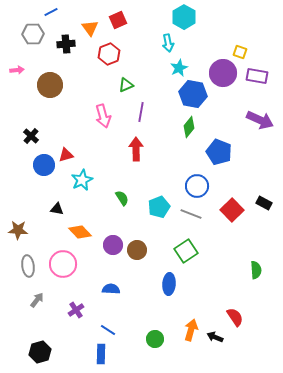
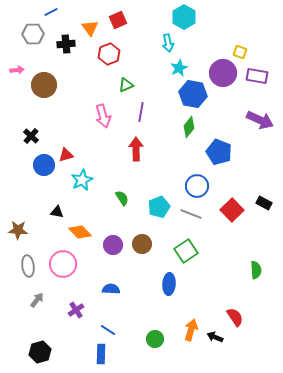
brown circle at (50, 85): moved 6 px left
black triangle at (57, 209): moved 3 px down
brown circle at (137, 250): moved 5 px right, 6 px up
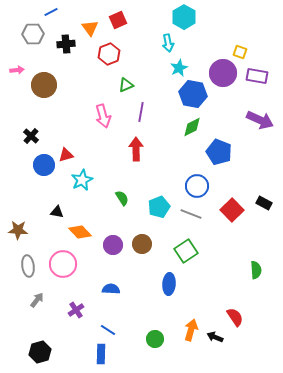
green diamond at (189, 127): moved 3 px right; rotated 25 degrees clockwise
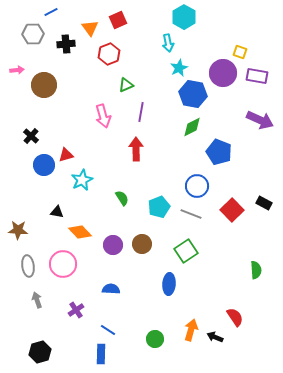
gray arrow at (37, 300): rotated 56 degrees counterclockwise
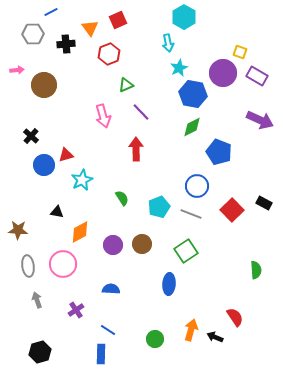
purple rectangle at (257, 76): rotated 20 degrees clockwise
purple line at (141, 112): rotated 54 degrees counterclockwise
orange diamond at (80, 232): rotated 75 degrees counterclockwise
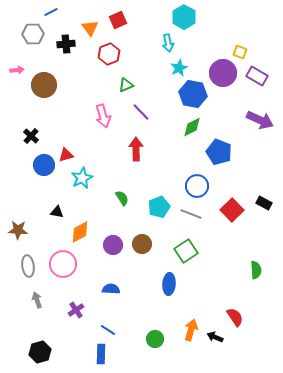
cyan star at (82, 180): moved 2 px up
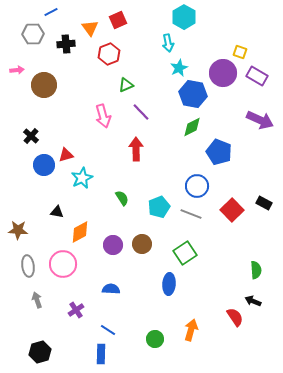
green square at (186, 251): moved 1 px left, 2 px down
black arrow at (215, 337): moved 38 px right, 36 px up
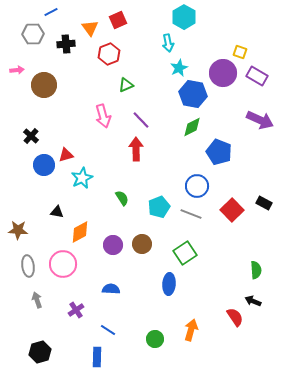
purple line at (141, 112): moved 8 px down
blue rectangle at (101, 354): moved 4 px left, 3 px down
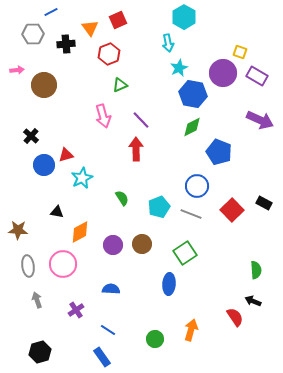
green triangle at (126, 85): moved 6 px left
blue rectangle at (97, 357): moved 5 px right; rotated 36 degrees counterclockwise
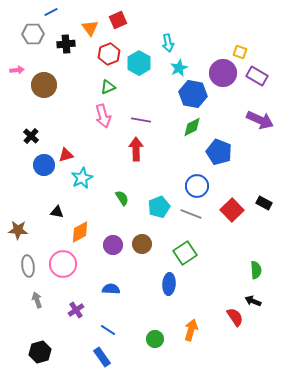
cyan hexagon at (184, 17): moved 45 px left, 46 px down
green triangle at (120, 85): moved 12 px left, 2 px down
purple line at (141, 120): rotated 36 degrees counterclockwise
